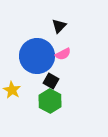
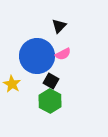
yellow star: moved 6 px up
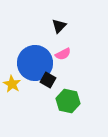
blue circle: moved 2 px left, 7 px down
black square: moved 3 px left, 1 px up
green hexagon: moved 18 px right; rotated 15 degrees counterclockwise
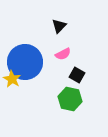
blue circle: moved 10 px left, 1 px up
black square: moved 29 px right, 5 px up
yellow star: moved 5 px up
green hexagon: moved 2 px right, 2 px up
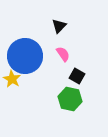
pink semicircle: rotated 98 degrees counterclockwise
blue circle: moved 6 px up
black square: moved 1 px down
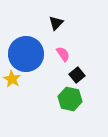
black triangle: moved 3 px left, 3 px up
blue circle: moved 1 px right, 2 px up
black square: moved 1 px up; rotated 21 degrees clockwise
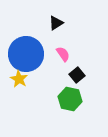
black triangle: rotated 14 degrees clockwise
yellow star: moved 7 px right
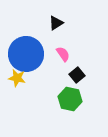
yellow star: moved 2 px left, 1 px up; rotated 18 degrees counterclockwise
